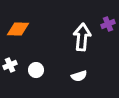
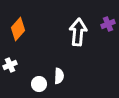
orange diamond: rotated 50 degrees counterclockwise
white arrow: moved 4 px left, 5 px up
white circle: moved 3 px right, 14 px down
white semicircle: moved 20 px left; rotated 70 degrees counterclockwise
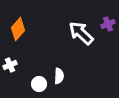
white arrow: moved 3 px right, 1 px down; rotated 52 degrees counterclockwise
